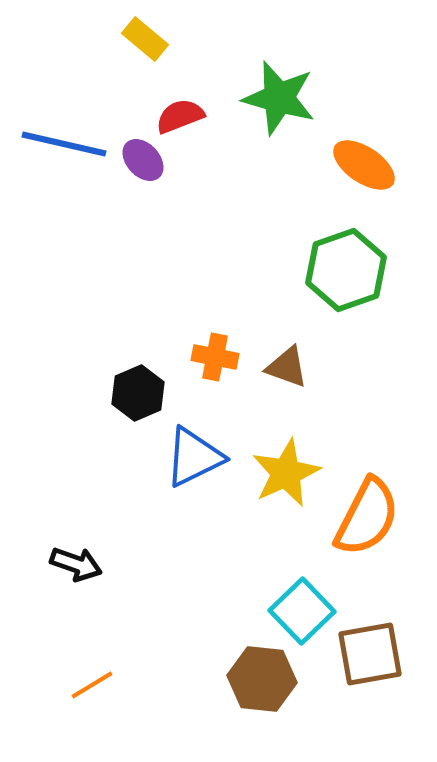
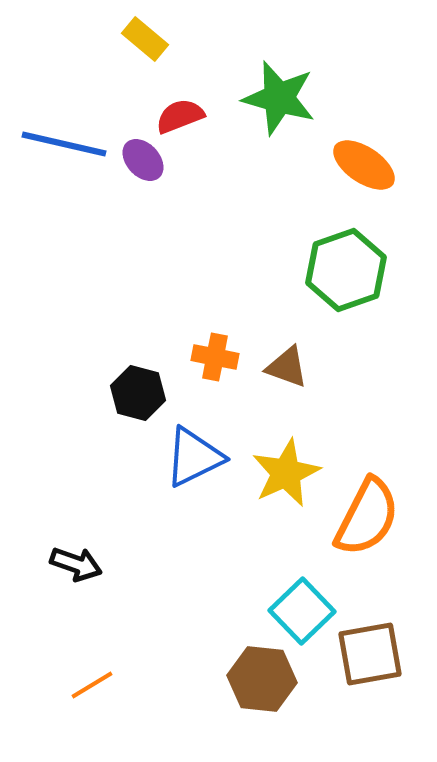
black hexagon: rotated 22 degrees counterclockwise
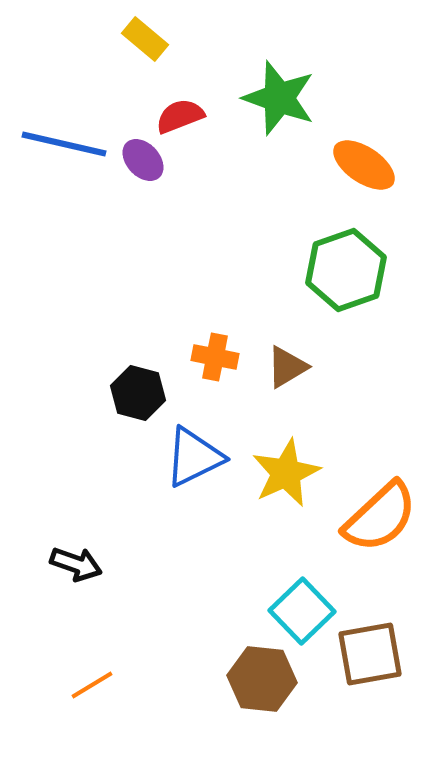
green star: rotated 4 degrees clockwise
brown triangle: rotated 51 degrees counterclockwise
orange semicircle: moved 13 px right; rotated 20 degrees clockwise
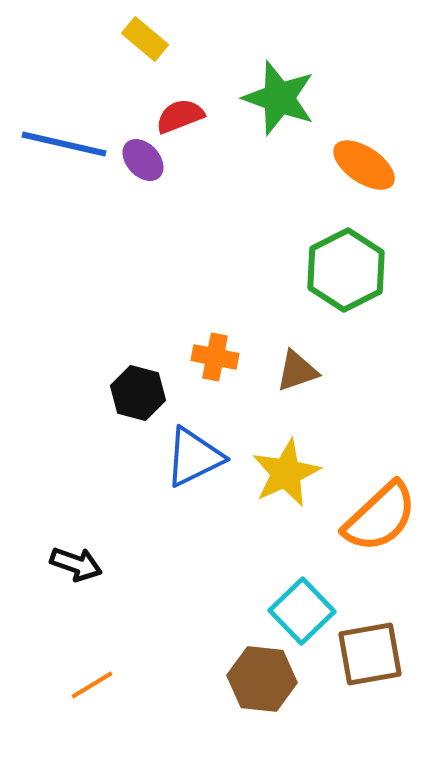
green hexagon: rotated 8 degrees counterclockwise
brown triangle: moved 10 px right, 4 px down; rotated 12 degrees clockwise
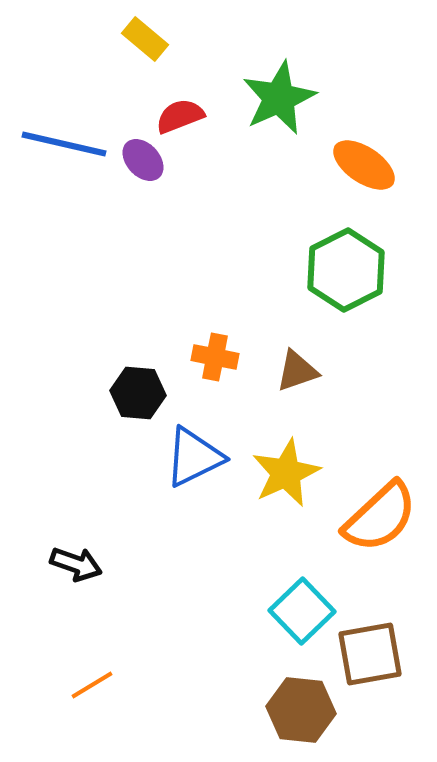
green star: rotated 28 degrees clockwise
black hexagon: rotated 10 degrees counterclockwise
brown hexagon: moved 39 px right, 31 px down
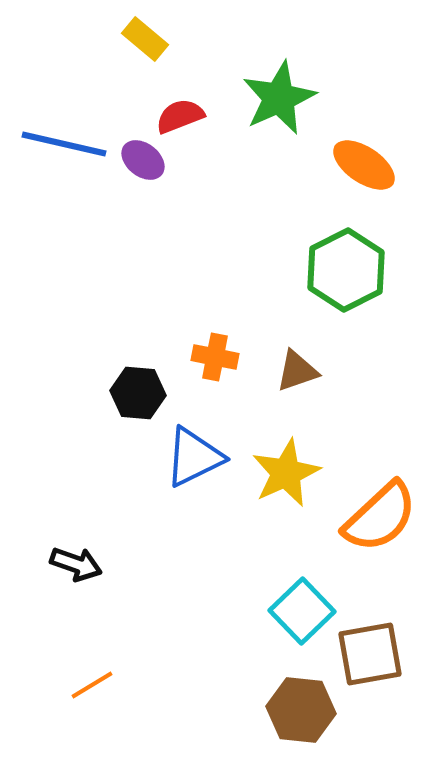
purple ellipse: rotated 9 degrees counterclockwise
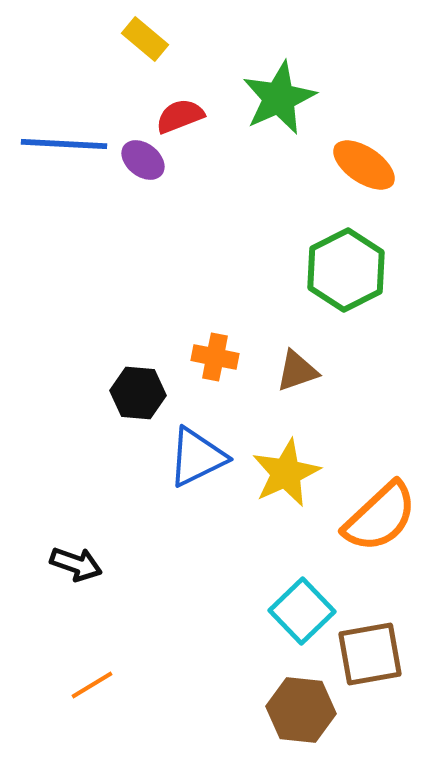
blue line: rotated 10 degrees counterclockwise
blue triangle: moved 3 px right
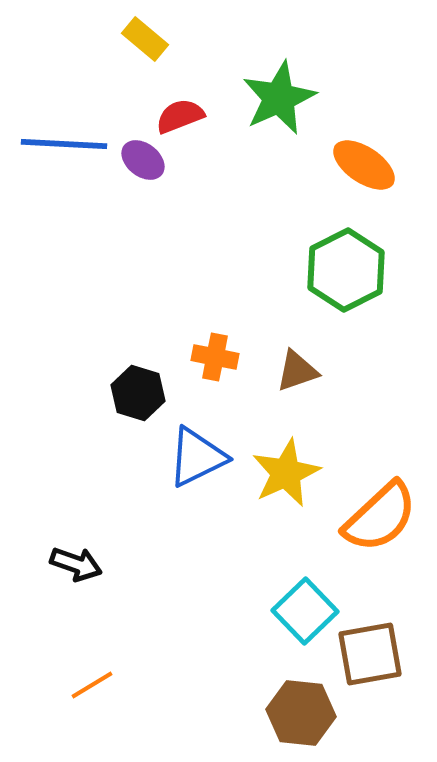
black hexagon: rotated 12 degrees clockwise
cyan square: moved 3 px right
brown hexagon: moved 3 px down
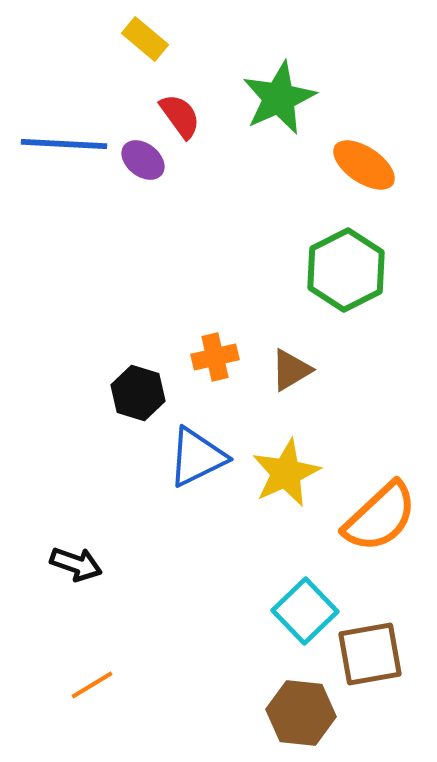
red semicircle: rotated 75 degrees clockwise
orange cross: rotated 24 degrees counterclockwise
brown triangle: moved 6 px left, 1 px up; rotated 12 degrees counterclockwise
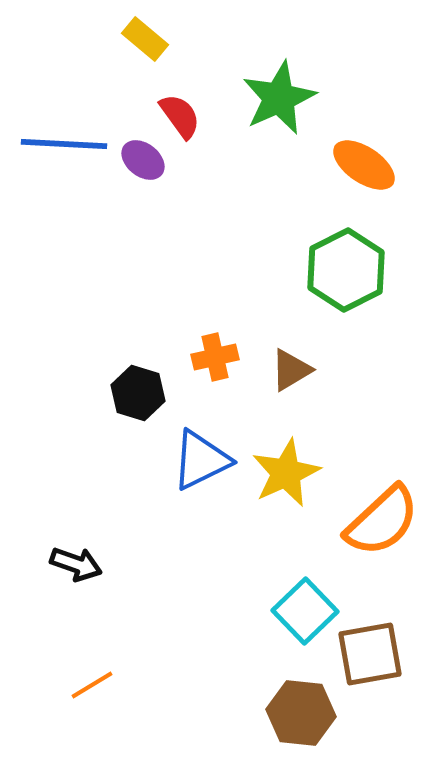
blue triangle: moved 4 px right, 3 px down
orange semicircle: moved 2 px right, 4 px down
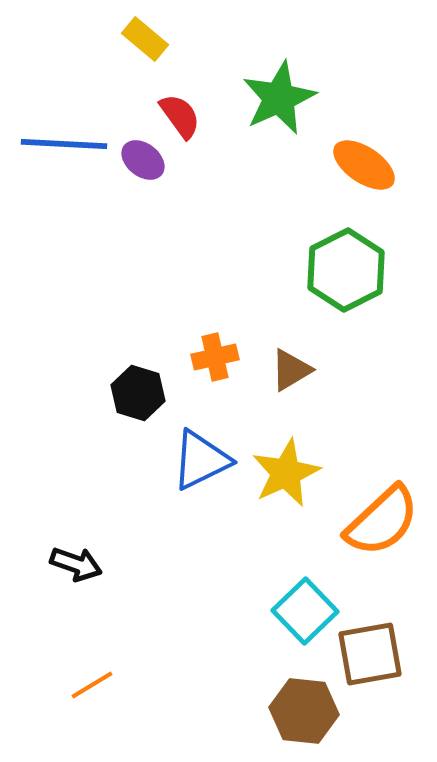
brown hexagon: moved 3 px right, 2 px up
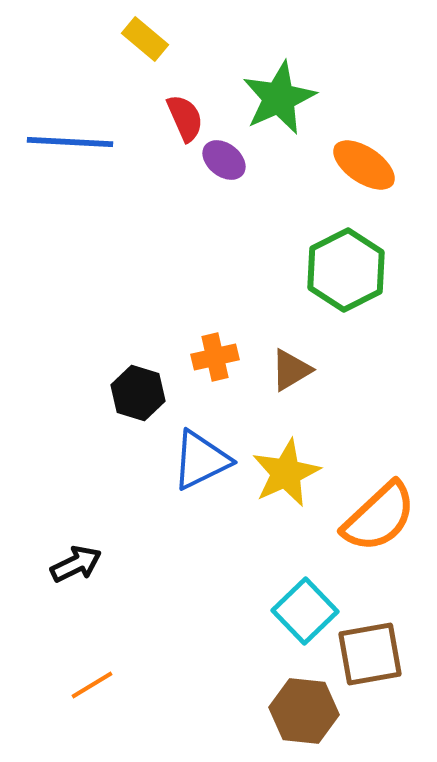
red semicircle: moved 5 px right, 2 px down; rotated 12 degrees clockwise
blue line: moved 6 px right, 2 px up
purple ellipse: moved 81 px right
orange semicircle: moved 3 px left, 4 px up
black arrow: rotated 45 degrees counterclockwise
